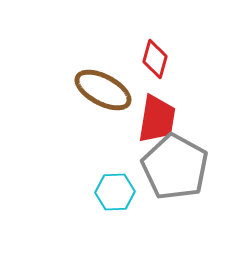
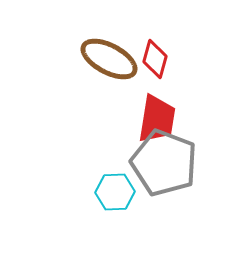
brown ellipse: moved 6 px right, 31 px up
gray pentagon: moved 11 px left, 4 px up; rotated 8 degrees counterclockwise
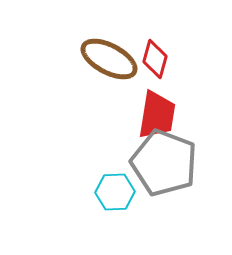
red trapezoid: moved 4 px up
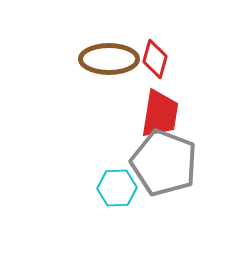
brown ellipse: rotated 28 degrees counterclockwise
red trapezoid: moved 3 px right, 1 px up
cyan hexagon: moved 2 px right, 4 px up
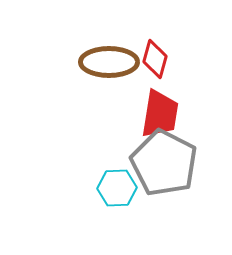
brown ellipse: moved 3 px down
gray pentagon: rotated 6 degrees clockwise
